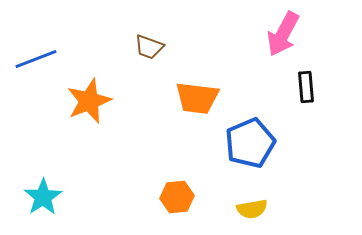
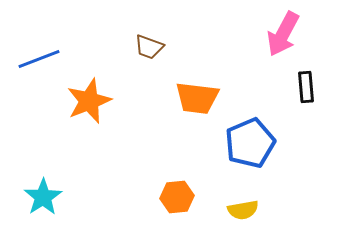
blue line: moved 3 px right
yellow semicircle: moved 9 px left, 1 px down
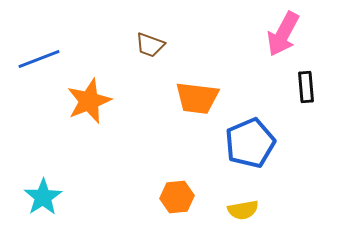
brown trapezoid: moved 1 px right, 2 px up
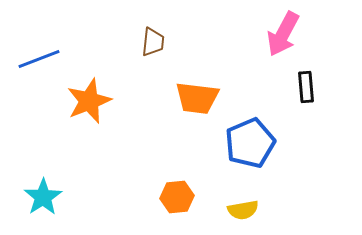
brown trapezoid: moved 3 px right, 3 px up; rotated 104 degrees counterclockwise
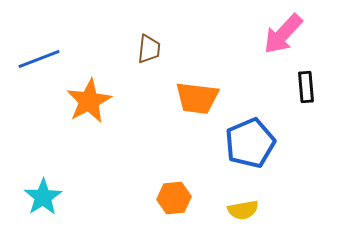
pink arrow: rotated 15 degrees clockwise
brown trapezoid: moved 4 px left, 7 px down
orange star: rotated 6 degrees counterclockwise
orange hexagon: moved 3 px left, 1 px down
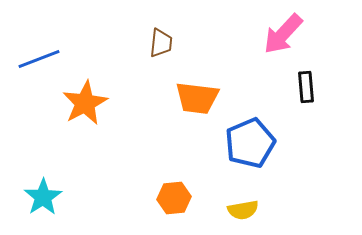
brown trapezoid: moved 12 px right, 6 px up
orange star: moved 4 px left, 2 px down
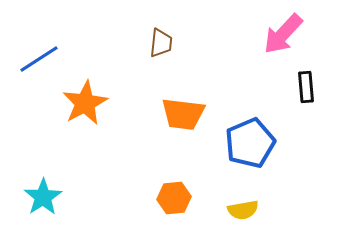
blue line: rotated 12 degrees counterclockwise
orange trapezoid: moved 14 px left, 16 px down
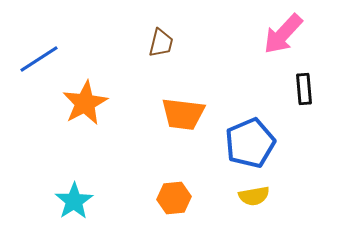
brown trapezoid: rotated 8 degrees clockwise
black rectangle: moved 2 px left, 2 px down
cyan star: moved 31 px right, 4 px down
yellow semicircle: moved 11 px right, 14 px up
